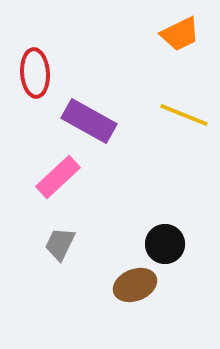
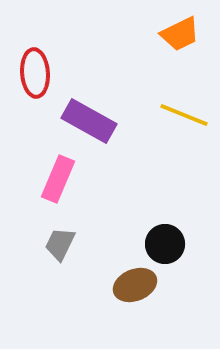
pink rectangle: moved 2 px down; rotated 24 degrees counterclockwise
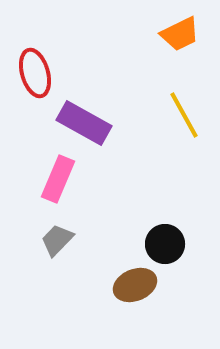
red ellipse: rotated 12 degrees counterclockwise
yellow line: rotated 39 degrees clockwise
purple rectangle: moved 5 px left, 2 px down
gray trapezoid: moved 3 px left, 4 px up; rotated 18 degrees clockwise
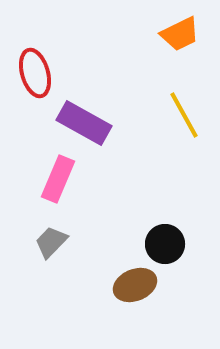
gray trapezoid: moved 6 px left, 2 px down
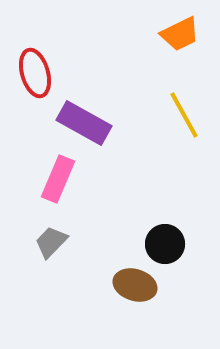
brown ellipse: rotated 39 degrees clockwise
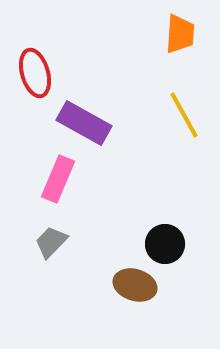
orange trapezoid: rotated 60 degrees counterclockwise
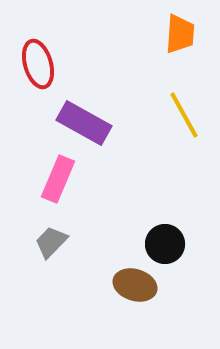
red ellipse: moved 3 px right, 9 px up
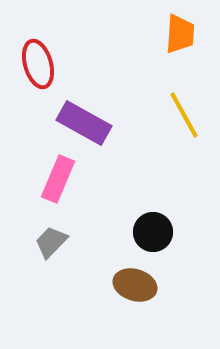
black circle: moved 12 px left, 12 px up
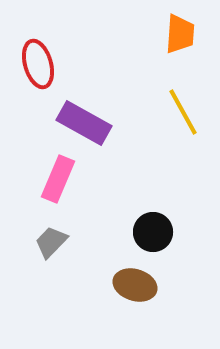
yellow line: moved 1 px left, 3 px up
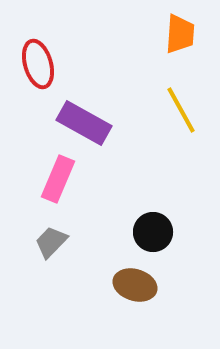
yellow line: moved 2 px left, 2 px up
